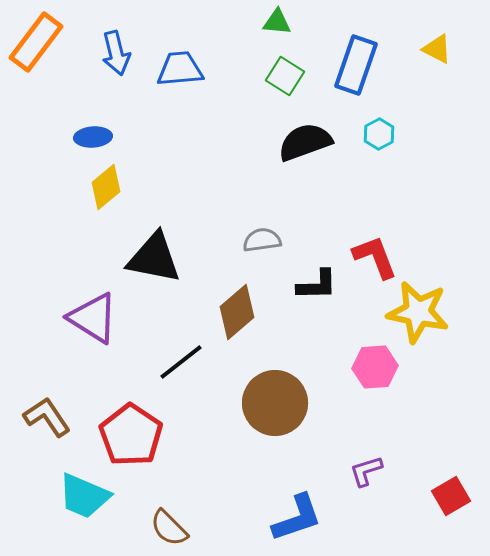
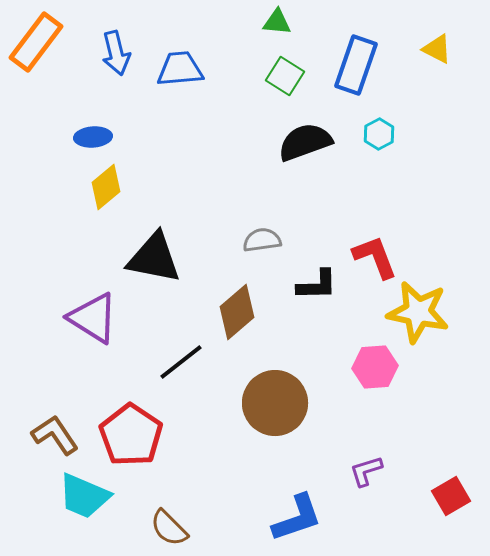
brown L-shape: moved 8 px right, 18 px down
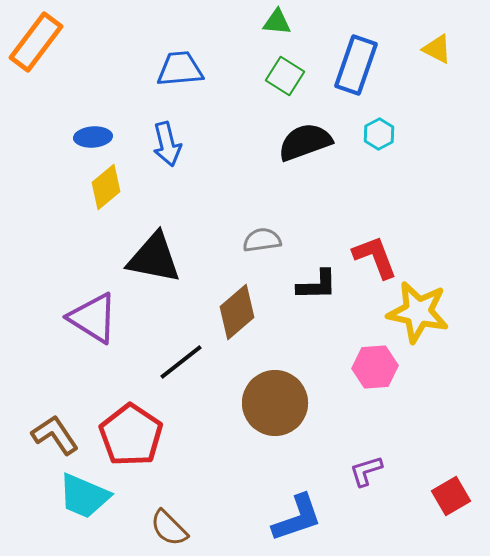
blue arrow: moved 51 px right, 91 px down
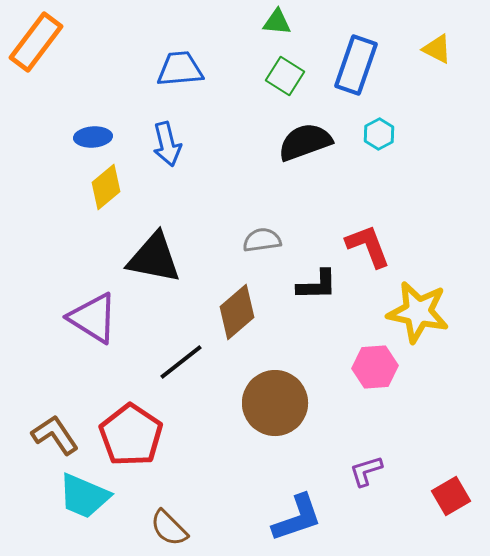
red L-shape: moved 7 px left, 11 px up
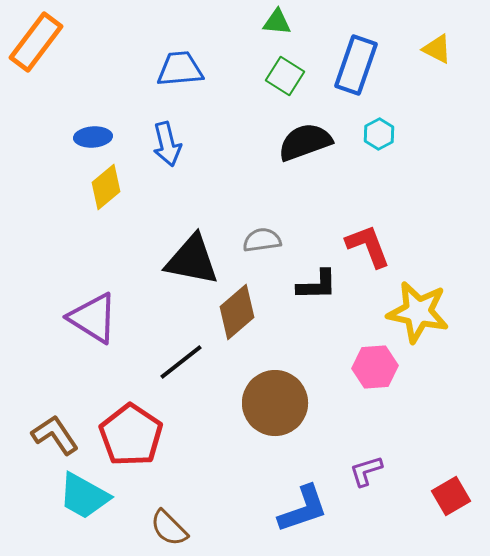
black triangle: moved 38 px right, 2 px down
cyan trapezoid: rotated 6 degrees clockwise
blue L-shape: moved 6 px right, 9 px up
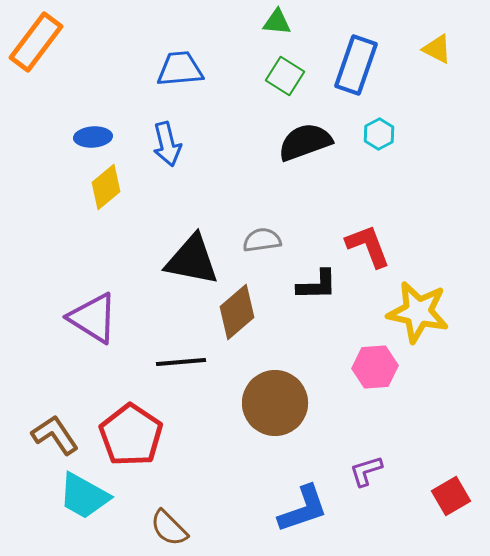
black line: rotated 33 degrees clockwise
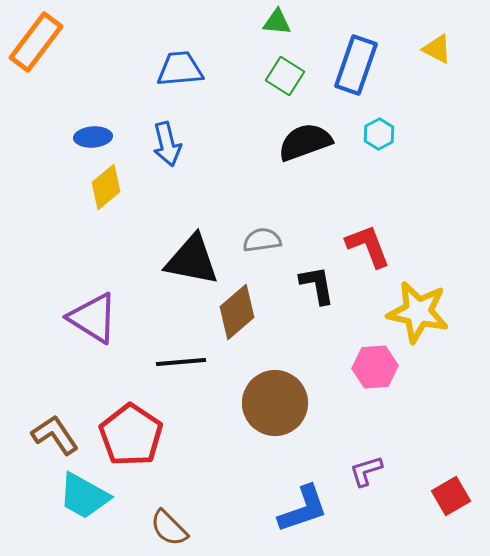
black L-shape: rotated 99 degrees counterclockwise
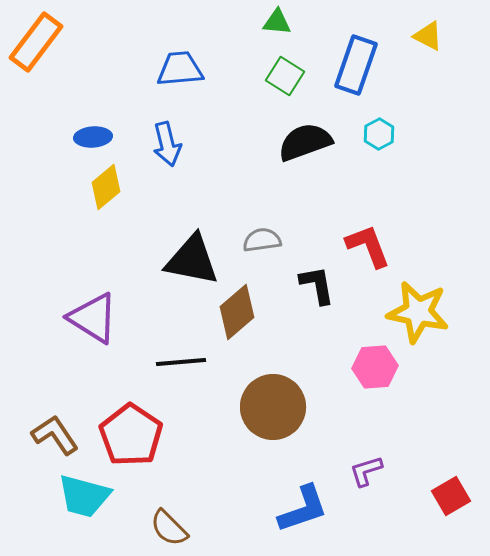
yellow triangle: moved 9 px left, 13 px up
brown circle: moved 2 px left, 4 px down
cyan trapezoid: rotated 14 degrees counterclockwise
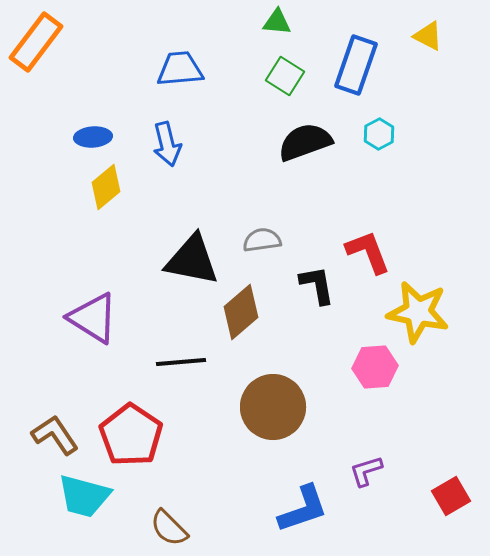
red L-shape: moved 6 px down
brown diamond: moved 4 px right
